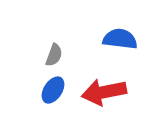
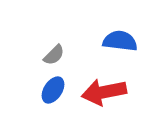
blue semicircle: moved 2 px down
gray semicircle: rotated 25 degrees clockwise
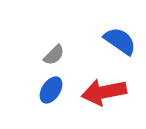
blue semicircle: rotated 28 degrees clockwise
blue ellipse: moved 2 px left
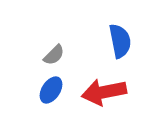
blue semicircle: rotated 44 degrees clockwise
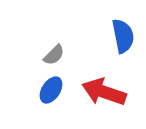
blue semicircle: moved 3 px right, 5 px up
red arrow: rotated 30 degrees clockwise
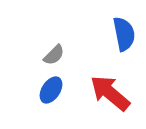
blue semicircle: moved 1 px right, 2 px up
red arrow: moved 6 px right, 1 px down; rotated 21 degrees clockwise
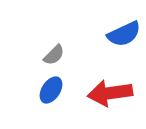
blue semicircle: rotated 76 degrees clockwise
red arrow: rotated 48 degrees counterclockwise
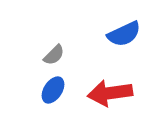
blue ellipse: moved 2 px right
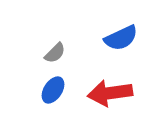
blue semicircle: moved 3 px left, 4 px down
gray semicircle: moved 1 px right, 2 px up
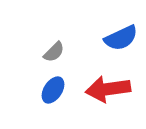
gray semicircle: moved 1 px left, 1 px up
red arrow: moved 2 px left, 4 px up
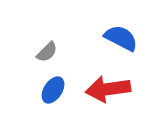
blue semicircle: rotated 128 degrees counterclockwise
gray semicircle: moved 7 px left
